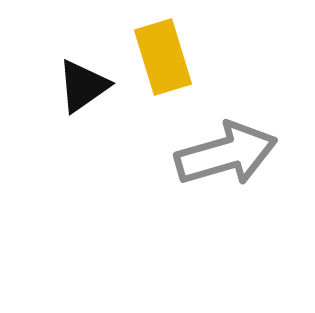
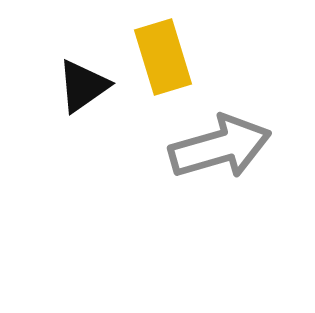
gray arrow: moved 6 px left, 7 px up
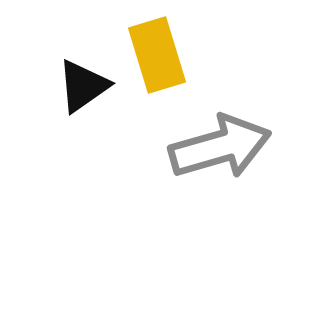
yellow rectangle: moved 6 px left, 2 px up
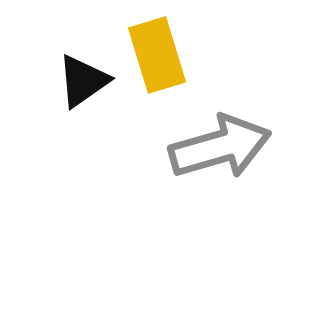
black triangle: moved 5 px up
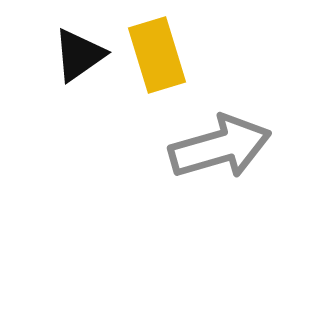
black triangle: moved 4 px left, 26 px up
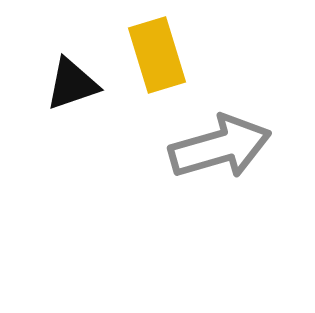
black triangle: moved 7 px left, 29 px down; rotated 16 degrees clockwise
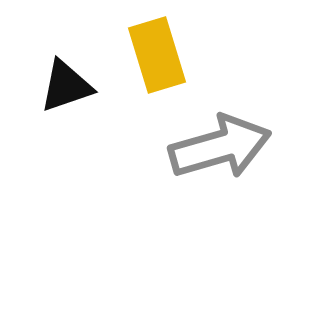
black triangle: moved 6 px left, 2 px down
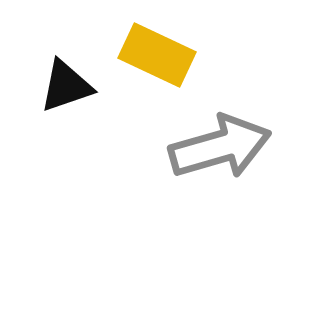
yellow rectangle: rotated 48 degrees counterclockwise
